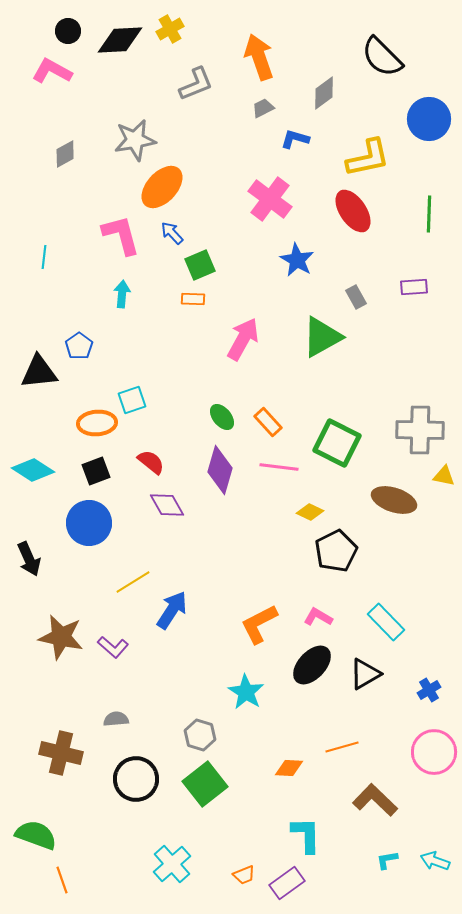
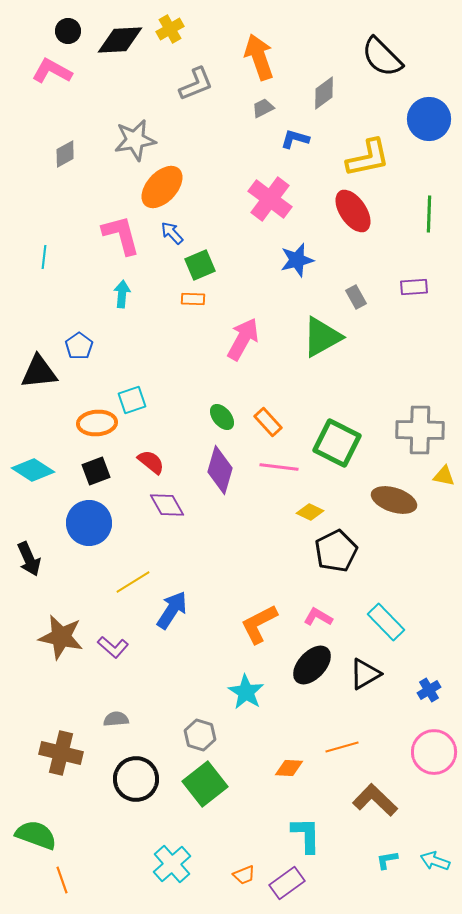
blue star at (297, 260): rotated 28 degrees clockwise
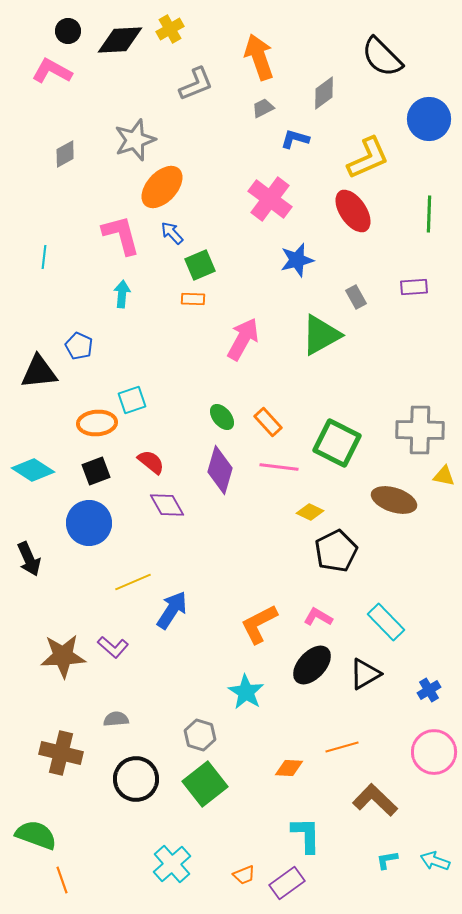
gray star at (135, 140): rotated 9 degrees counterclockwise
yellow L-shape at (368, 158): rotated 12 degrees counterclockwise
green triangle at (322, 337): moved 1 px left, 2 px up
blue pentagon at (79, 346): rotated 12 degrees counterclockwise
yellow line at (133, 582): rotated 9 degrees clockwise
brown star at (61, 637): moved 2 px right, 19 px down; rotated 15 degrees counterclockwise
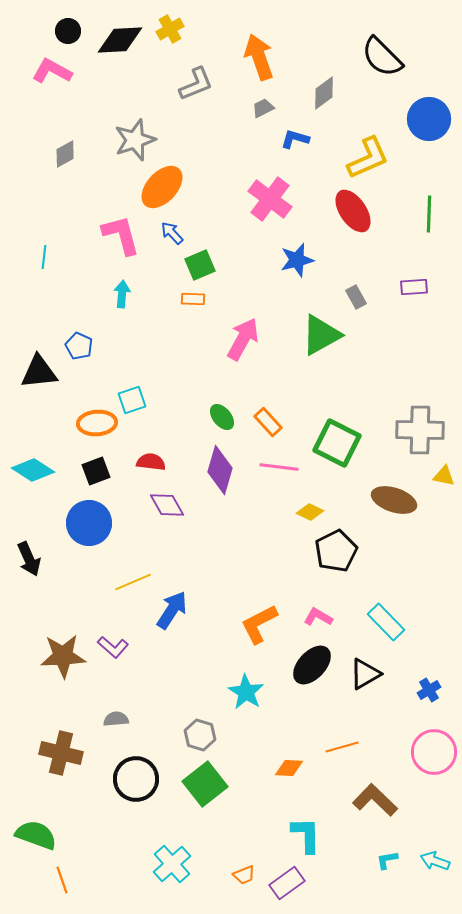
red semicircle at (151, 462): rotated 32 degrees counterclockwise
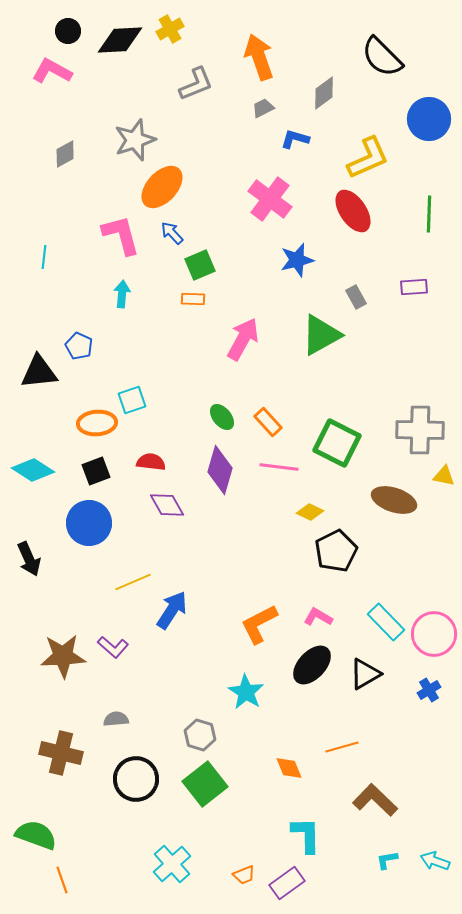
pink circle at (434, 752): moved 118 px up
orange diamond at (289, 768): rotated 64 degrees clockwise
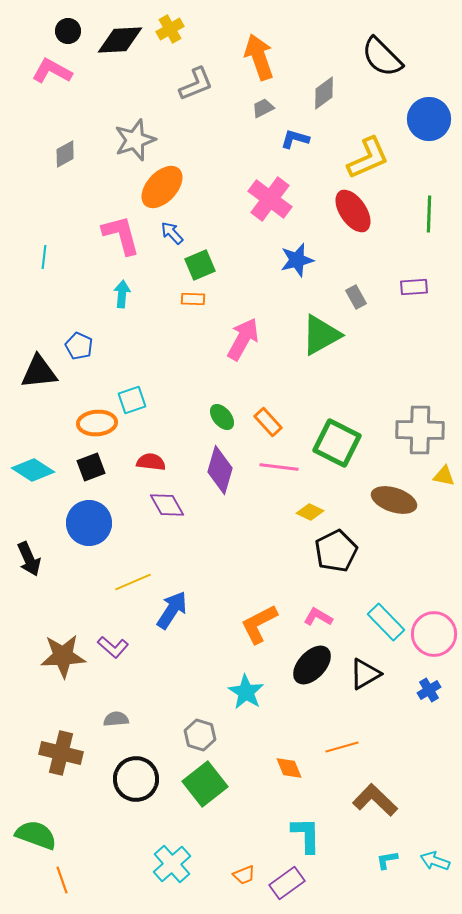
black square at (96, 471): moved 5 px left, 4 px up
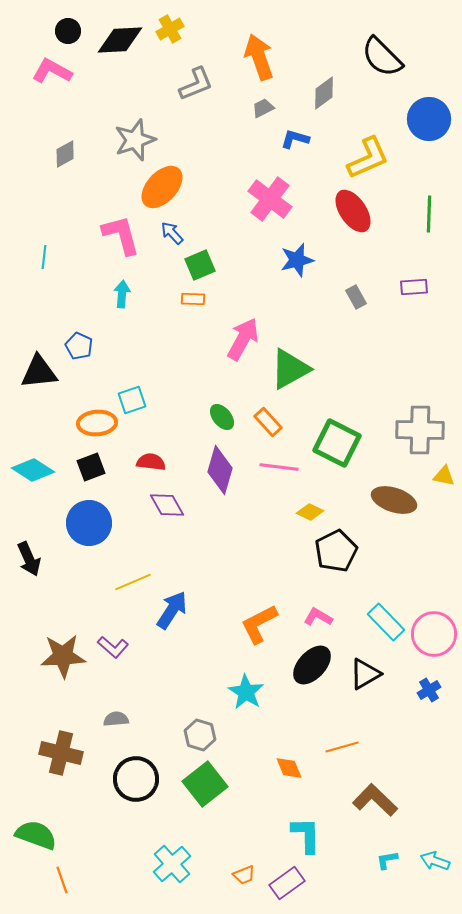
green triangle at (321, 335): moved 31 px left, 34 px down
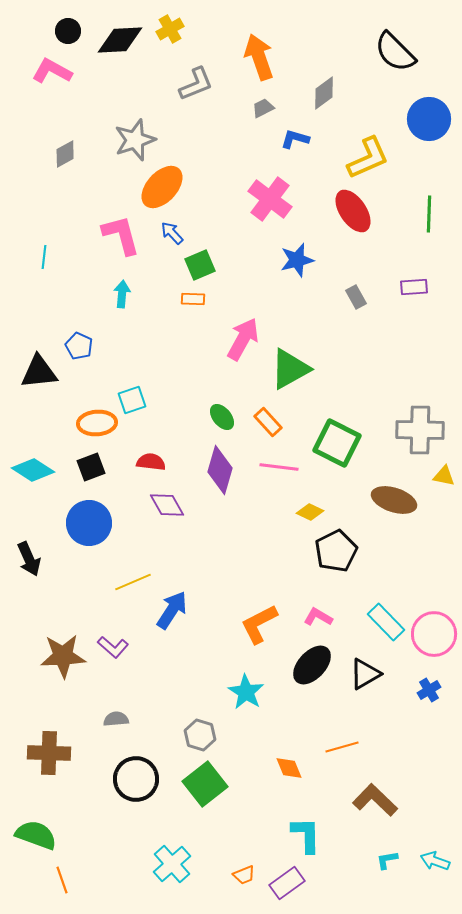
black semicircle at (382, 57): moved 13 px right, 5 px up
brown cross at (61, 753): moved 12 px left; rotated 12 degrees counterclockwise
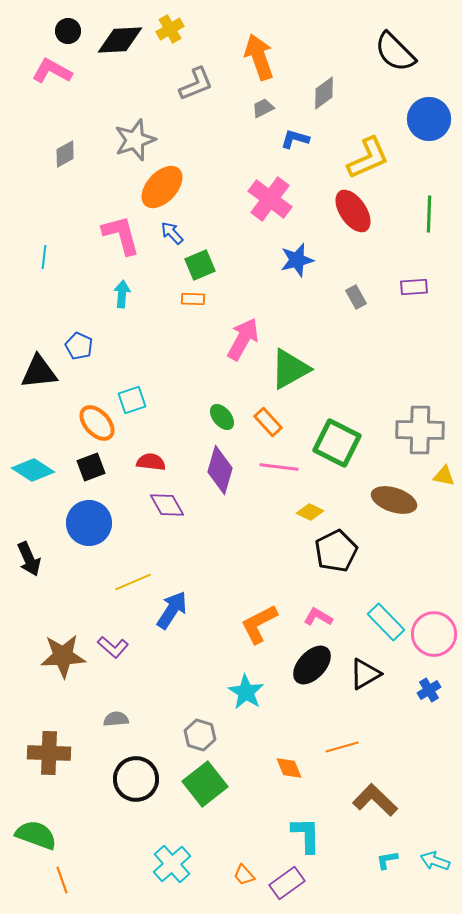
orange ellipse at (97, 423): rotated 51 degrees clockwise
orange trapezoid at (244, 875): rotated 70 degrees clockwise
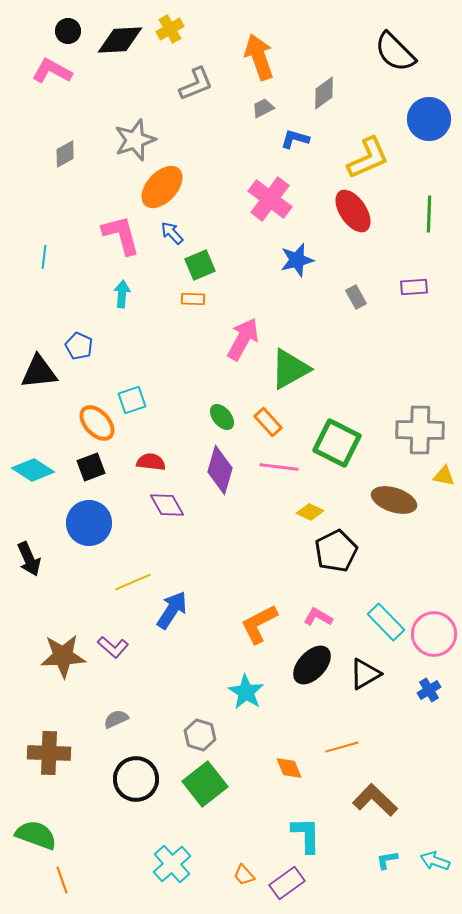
gray semicircle at (116, 719): rotated 20 degrees counterclockwise
